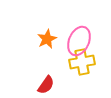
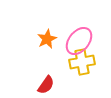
pink ellipse: rotated 16 degrees clockwise
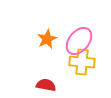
yellow cross: rotated 15 degrees clockwise
red semicircle: rotated 114 degrees counterclockwise
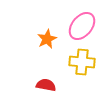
pink ellipse: moved 3 px right, 15 px up
